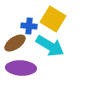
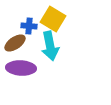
cyan arrow: rotated 48 degrees clockwise
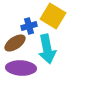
yellow square: moved 3 px up
blue cross: rotated 21 degrees counterclockwise
cyan arrow: moved 3 px left, 3 px down
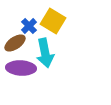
yellow square: moved 5 px down
blue cross: rotated 28 degrees counterclockwise
cyan arrow: moved 2 px left, 4 px down
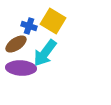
blue cross: rotated 28 degrees counterclockwise
brown ellipse: moved 1 px right, 1 px down
cyan arrow: rotated 48 degrees clockwise
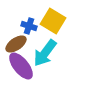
purple ellipse: moved 2 px up; rotated 48 degrees clockwise
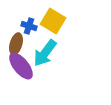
brown ellipse: rotated 40 degrees counterclockwise
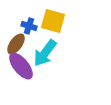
yellow square: rotated 15 degrees counterclockwise
brown ellipse: rotated 20 degrees clockwise
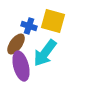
purple ellipse: rotated 24 degrees clockwise
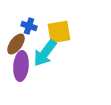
yellow square: moved 6 px right, 11 px down; rotated 25 degrees counterclockwise
purple ellipse: rotated 20 degrees clockwise
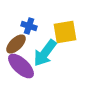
yellow square: moved 6 px right
brown ellipse: rotated 10 degrees clockwise
purple ellipse: rotated 52 degrees counterclockwise
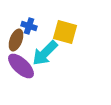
yellow square: rotated 25 degrees clockwise
brown ellipse: moved 4 px up; rotated 25 degrees counterclockwise
cyan arrow: rotated 8 degrees clockwise
